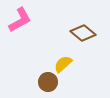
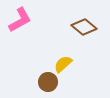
brown diamond: moved 1 px right, 6 px up
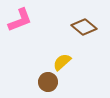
pink L-shape: rotated 8 degrees clockwise
yellow semicircle: moved 1 px left, 2 px up
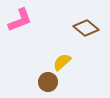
brown diamond: moved 2 px right, 1 px down
